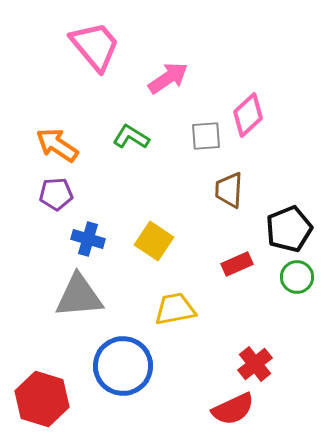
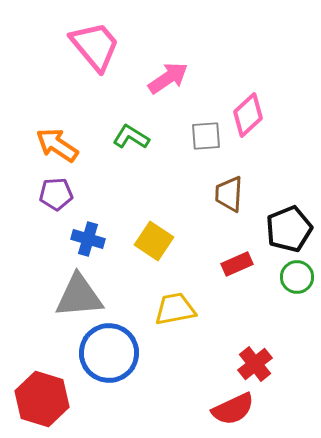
brown trapezoid: moved 4 px down
blue circle: moved 14 px left, 13 px up
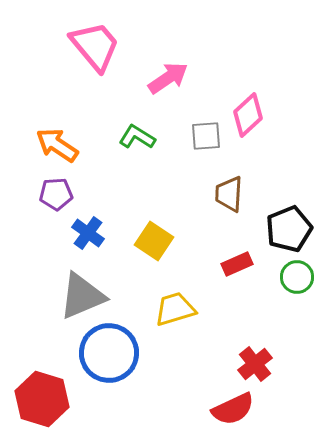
green L-shape: moved 6 px right
blue cross: moved 6 px up; rotated 20 degrees clockwise
gray triangle: moved 3 px right; rotated 18 degrees counterclockwise
yellow trapezoid: rotated 6 degrees counterclockwise
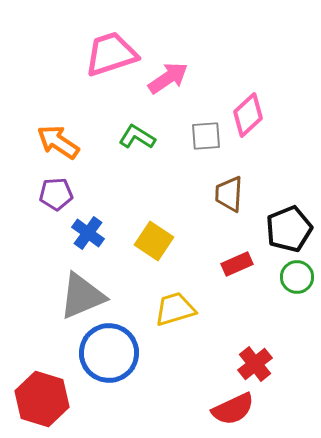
pink trapezoid: moved 16 px right, 8 px down; rotated 68 degrees counterclockwise
orange arrow: moved 1 px right, 3 px up
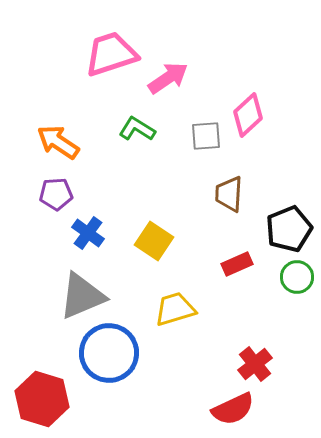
green L-shape: moved 8 px up
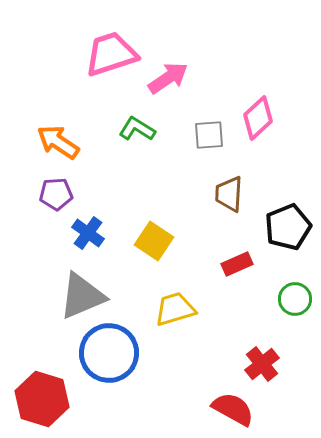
pink diamond: moved 10 px right, 3 px down
gray square: moved 3 px right, 1 px up
black pentagon: moved 1 px left, 2 px up
green circle: moved 2 px left, 22 px down
red cross: moved 7 px right
red semicircle: rotated 126 degrees counterclockwise
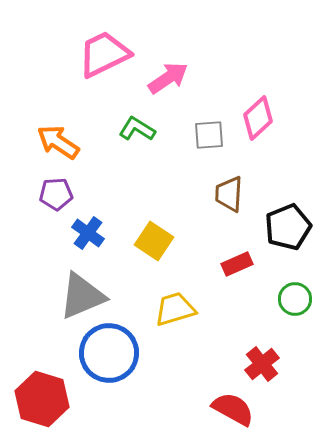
pink trapezoid: moved 7 px left; rotated 8 degrees counterclockwise
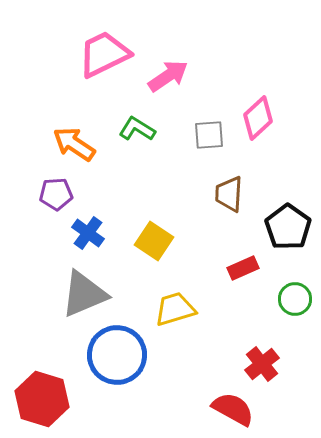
pink arrow: moved 2 px up
orange arrow: moved 16 px right, 2 px down
black pentagon: rotated 15 degrees counterclockwise
red rectangle: moved 6 px right, 4 px down
gray triangle: moved 2 px right, 2 px up
blue circle: moved 8 px right, 2 px down
